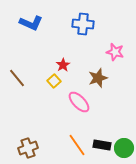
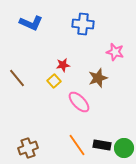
red star: rotated 24 degrees clockwise
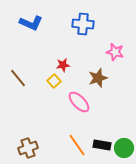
brown line: moved 1 px right
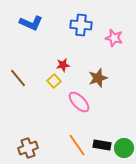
blue cross: moved 2 px left, 1 px down
pink star: moved 1 px left, 14 px up
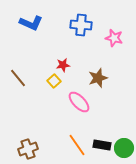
brown cross: moved 1 px down
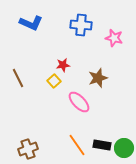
brown line: rotated 12 degrees clockwise
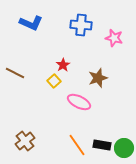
red star: rotated 24 degrees counterclockwise
brown line: moved 3 px left, 5 px up; rotated 36 degrees counterclockwise
pink ellipse: rotated 20 degrees counterclockwise
brown cross: moved 3 px left, 8 px up; rotated 18 degrees counterclockwise
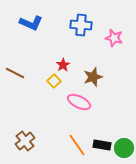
brown star: moved 5 px left, 1 px up
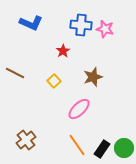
pink star: moved 9 px left, 9 px up
red star: moved 14 px up
pink ellipse: moved 7 px down; rotated 70 degrees counterclockwise
brown cross: moved 1 px right, 1 px up
black rectangle: moved 4 px down; rotated 66 degrees counterclockwise
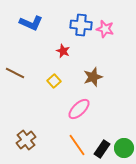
red star: rotated 16 degrees counterclockwise
